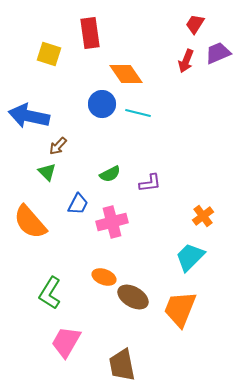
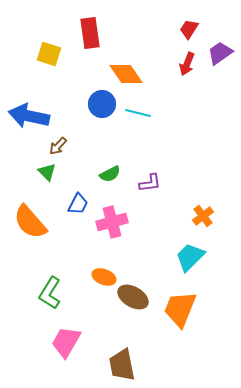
red trapezoid: moved 6 px left, 5 px down
purple trapezoid: moved 2 px right; rotated 12 degrees counterclockwise
red arrow: moved 1 px right, 3 px down
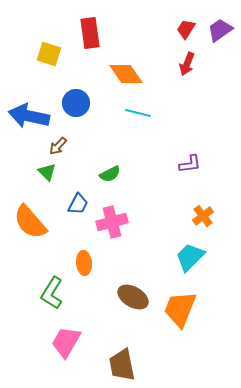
red trapezoid: moved 3 px left
purple trapezoid: moved 23 px up
blue circle: moved 26 px left, 1 px up
purple L-shape: moved 40 px right, 19 px up
orange ellipse: moved 20 px left, 14 px up; rotated 65 degrees clockwise
green L-shape: moved 2 px right
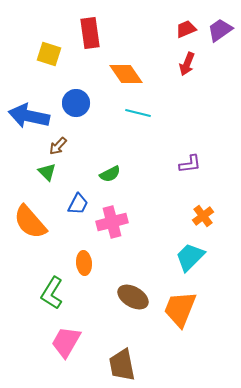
red trapezoid: rotated 35 degrees clockwise
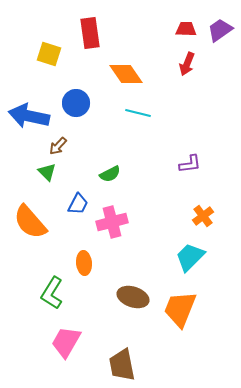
red trapezoid: rotated 25 degrees clockwise
brown ellipse: rotated 12 degrees counterclockwise
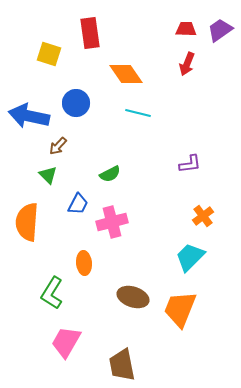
green triangle: moved 1 px right, 3 px down
orange semicircle: moved 3 px left; rotated 45 degrees clockwise
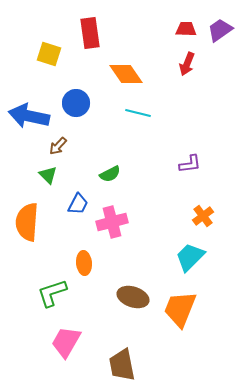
green L-shape: rotated 40 degrees clockwise
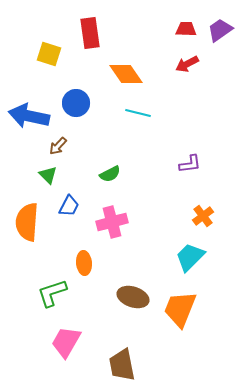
red arrow: rotated 40 degrees clockwise
blue trapezoid: moved 9 px left, 2 px down
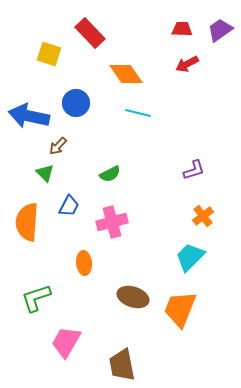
red trapezoid: moved 4 px left
red rectangle: rotated 36 degrees counterclockwise
purple L-shape: moved 4 px right, 6 px down; rotated 10 degrees counterclockwise
green triangle: moved 3 px left, 2 px up
green L-shape: moved 16 px left, 5 px down
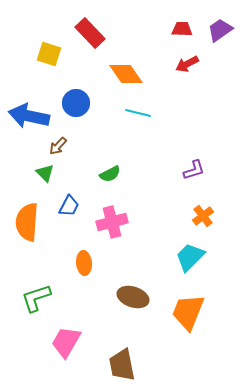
orange trapezoid: moved 8 px right, 3 px down
